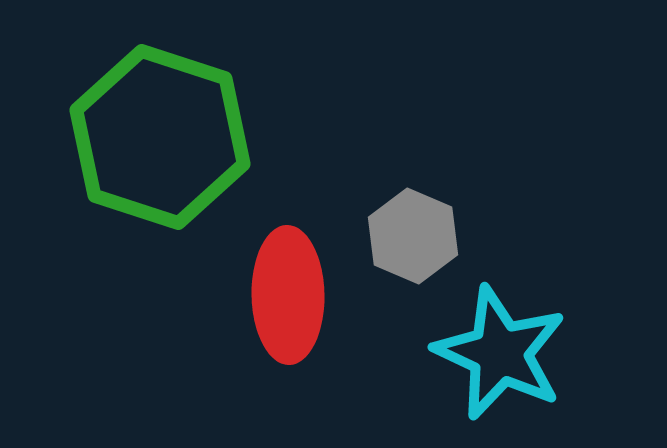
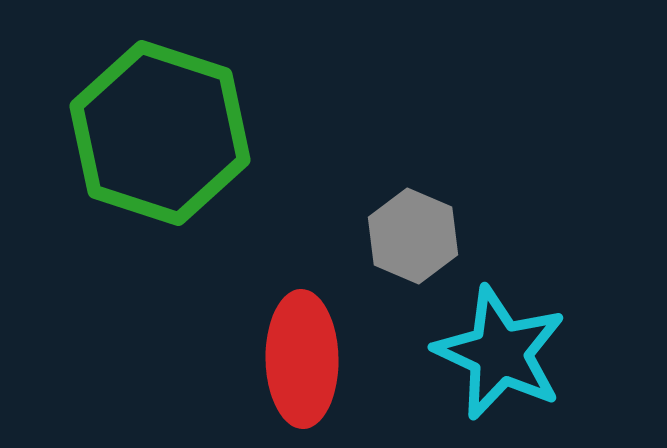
green hexagon: moved 4 px up
red ellipse: moved 14 px right, 64 px down
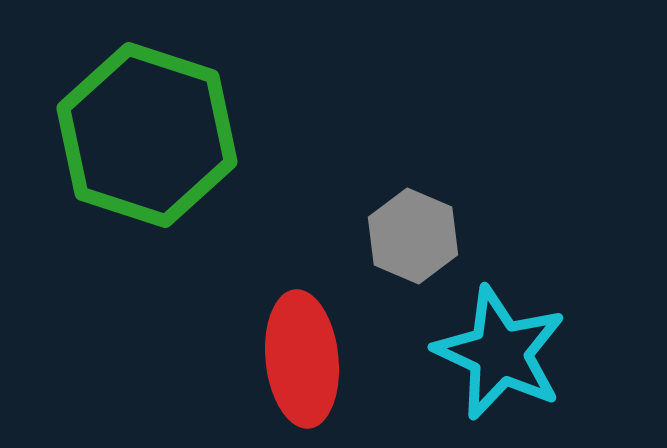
green hexagon: moved 13 px left, 2 px down
red ellipse: rotated 5 degrees counterclockwise
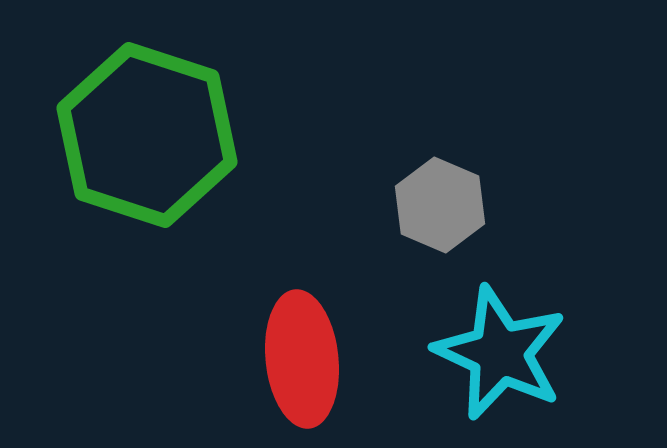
gray hexagon: moved 27 px right, 31 px up
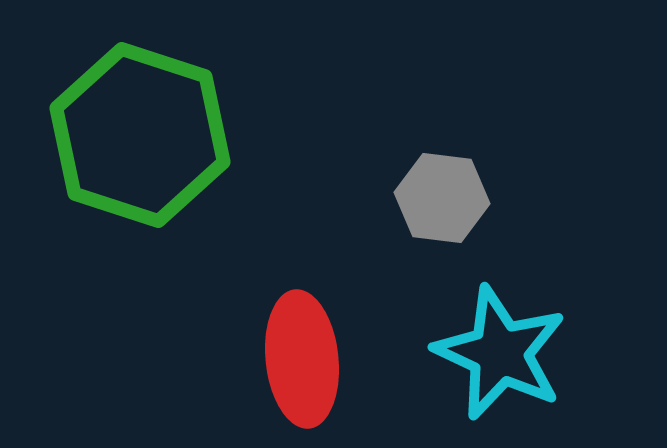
green hexagon: moved 7 px left
gray hexagon: moved 2 px right, 7 px up; rotated 16 degrees counterclockwise
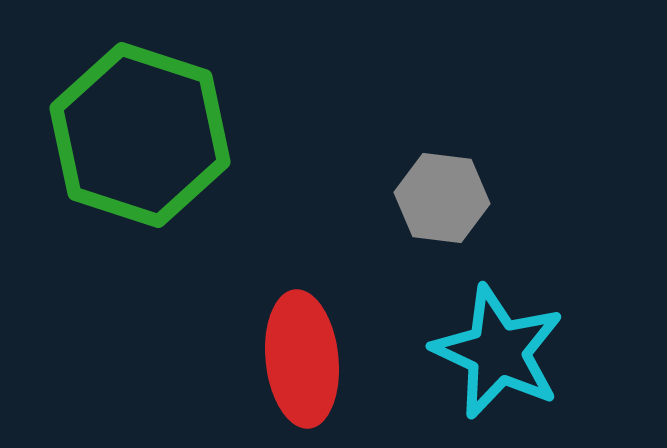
cyan star: moved 2 px left, 1 px up
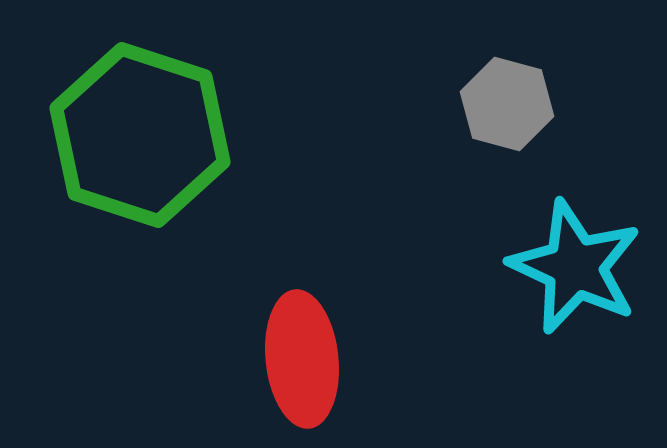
gray hexagon: moved 65 px right, 94 px up; rotated 8 degrees clockwise
cyan star: moved 77 px right, 85 px up
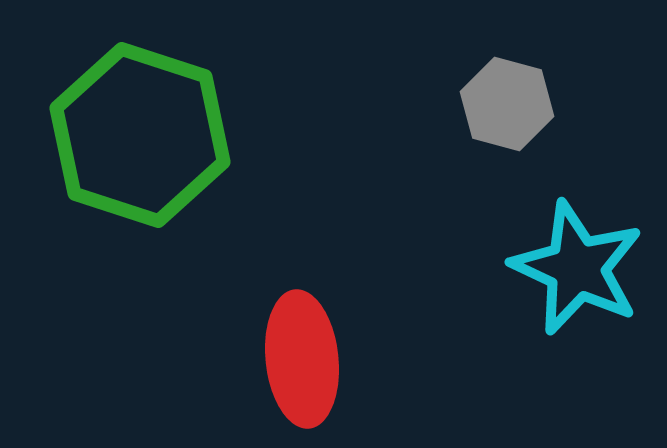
cyan star: moved 2 px right, 1 px down
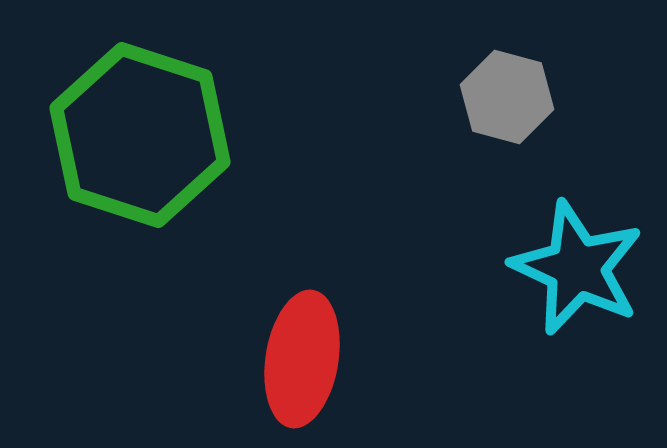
gray hexagon: moved 7 px up
red ellipse: rotated 15 degrees clockwise
